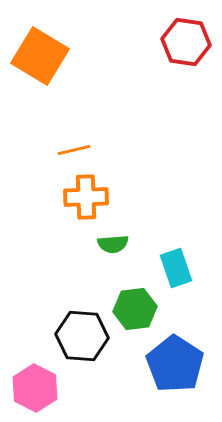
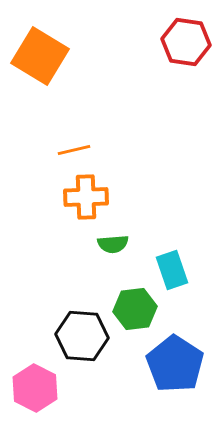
cyan rectangle: moved 4 px left, 2 px down
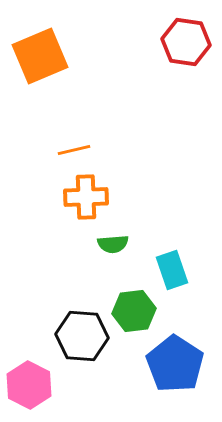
orange square: rotated 36 degrees clockwise
green hexagon: moved 1 px left, 2 px down
pink hexagon: moved 6 px left, 3 px up
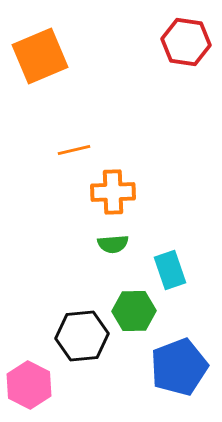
orange cross: moved 27 px right, 5 px up
cyan rectangle: moved 2 px left
green hexagon: rotated 6 degrees clockwise
black hexagon: rotated 9 degrees counterclockwise
blue pentagon: moved 4 px right, 3 px down; rotated 18 degrees clockwise
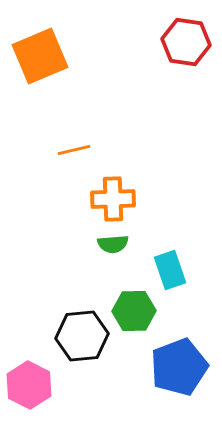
orange cross: moved 7 px down
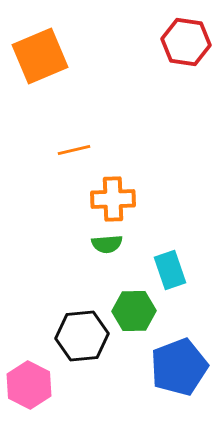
green semicircle: moved 6 px left
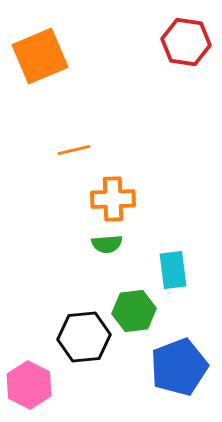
cyan rectangle: moved 3 px right; rotated 12 degrees clockwise
green hexagon: rotated 6 degrees counterclockwise
black hexagon: moved 2 px right, 1 px down
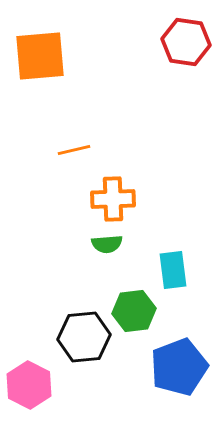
orange square: rotated 18 degrees clockwise
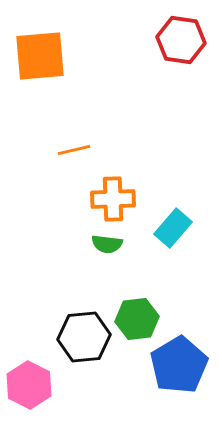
red hexagon: moved 5 px left, 2 px up
green semicircle: rotated 12 degrees clockwise
cyan rectangle: moved 42 px up; rotated 48 degrees clockwise
green hexagon: moved 3 px right, 8 px down
blue pentagon: moved 2 px up; rotated 10 degrees counterclockwise
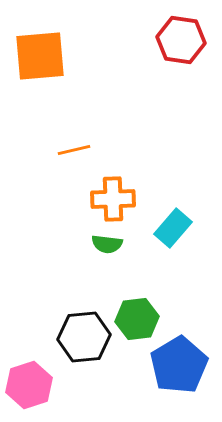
pink hexagon: rotated 15 degrees clockwise
